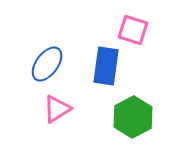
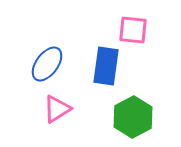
pink square: rotated 12 degrees counterclockwise
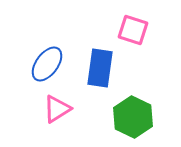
pink square: rotated 12 degrees clockwise
blue rectangle: moved 6 px left, 2 px down
green hexagon: rotated 6 degrees counterclockwise
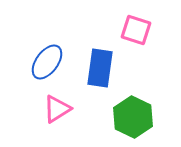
pink square: moved 3 px right
blue ellipse: moved 2 px up
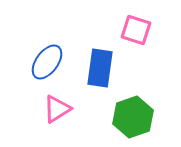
green hexagon: rotated 15 degrees clockwise
